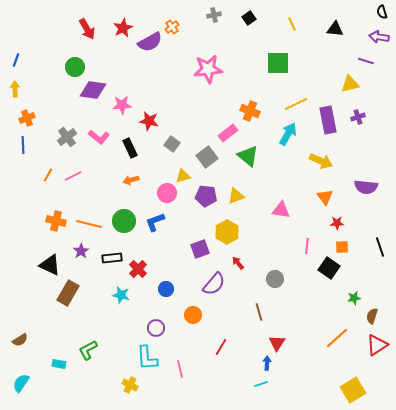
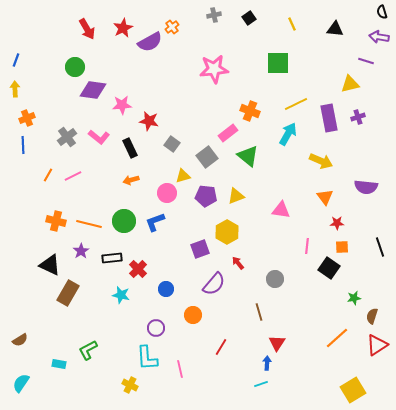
pink star at (208, 69): moved 6 px right
purple rectangle at (328, 120): moved 1 px right, 2 px up
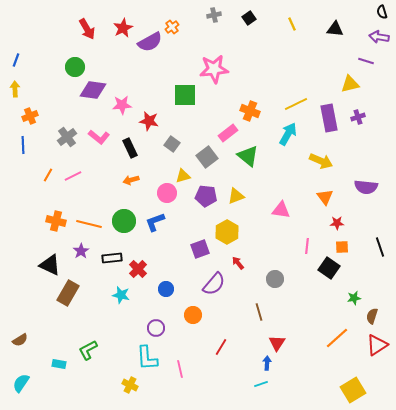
green square at (278, 63): moved 93 px left, 32 px down
orange cross at (27, 118): moved 3 px right, 2 px up
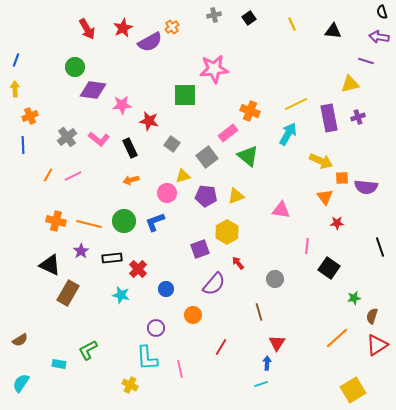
black triangle at (335, 29): moved 2 px left, 2 px down
pink L-shape at (99, 137): moved 2 px down
orange square at (342, 247): moved 69 px up
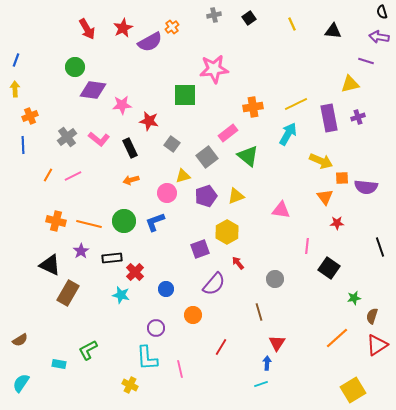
orange cross at (250, 111): moved 3 px right, 4 px up; rotated 30 degrees counterclockwise
purple pentagon at (206, 196): rotated 25 degrees counterclockwise
red cross at (138, 269): moved 3 px left, 3 px down
